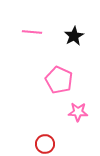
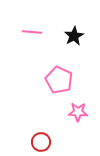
red circle: moved 4 px left, 2 px up
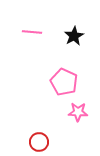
pink pentagon: moved 5 px right, 2 px down
red circle: moved 2 px left
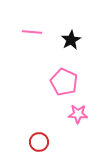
black star: moved 3 px left, 4 px down
pink star: moved 2 px down
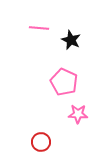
pink line: moved 7 px right, 4 px up
black star: rotated 18 degrees counterclockwise
red circle: moved 2 px right
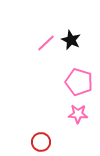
pink line: moved 7 px right, 15 px down; rotated 48 degrees counterclockwise
pink pentagon: moved 15 px right; rotated 8 degrees counterclockwise
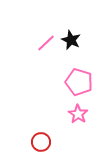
pink star: rotated 30 degrees clockwise
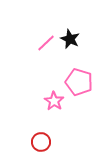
black star: moved 1 px left, 1 px up
pink star: moved 24 px left, 13 px up
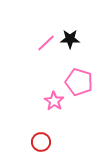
black star: rotated 24 degrees counterclockwise
